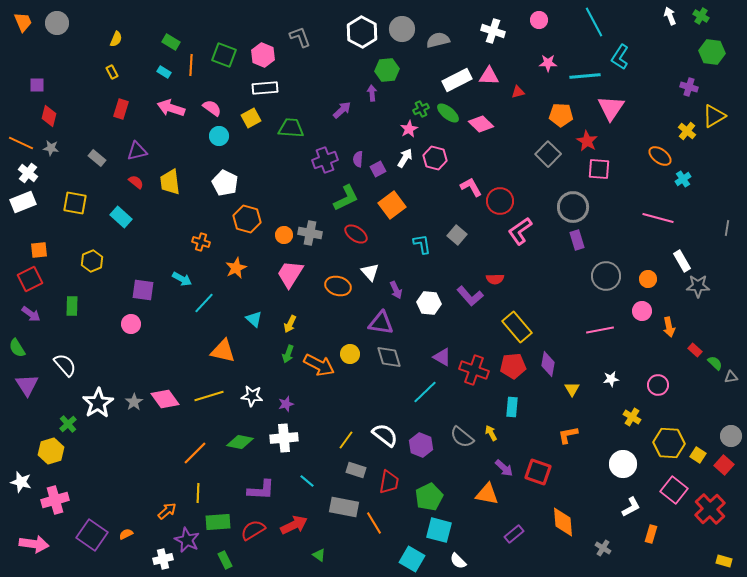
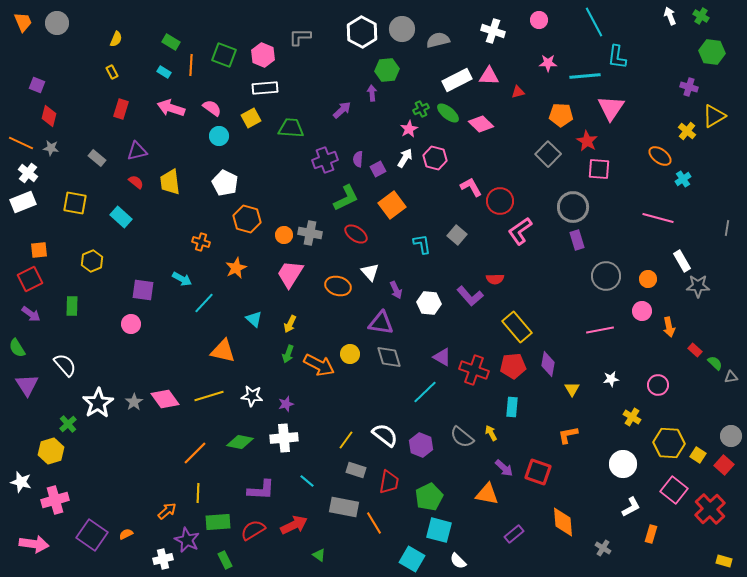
gray L-shape at (300, 37): rotated 70 degrees counterclockwise
cyan L-shape at (620, 57): moved 3 px left; rotated 25 degrees counterclockwise
purple square at (37, 85): rotated 21 degrees clockwise
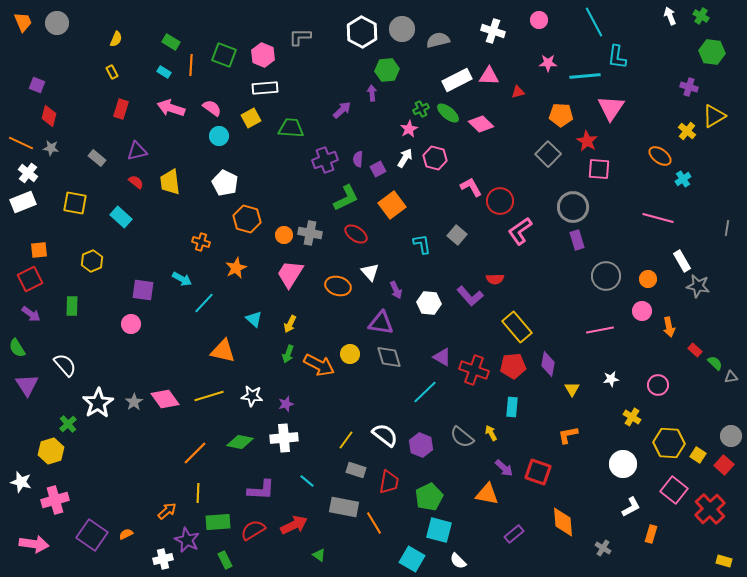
gray star at (698, 286): rotated 10 degrees clockwise
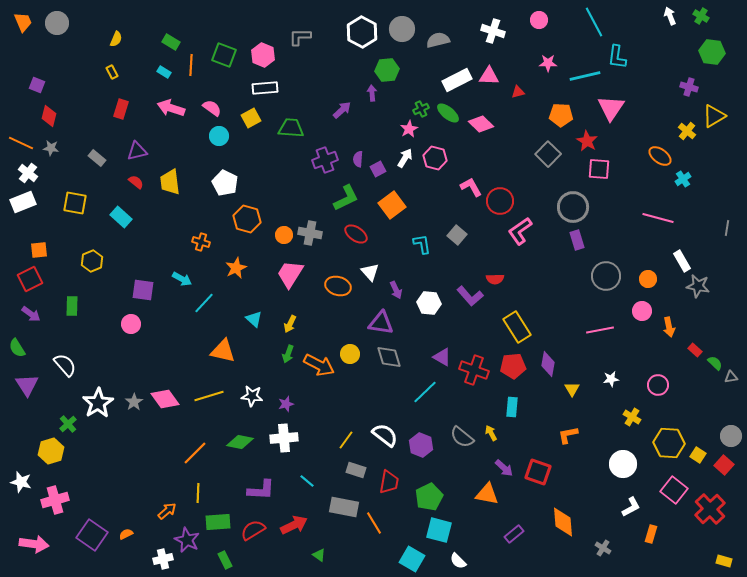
cyan line at (585, 76): rotated 8 degrees counterclockwise
yellow rectangle at (517, 327): rotated 8 degrees clockwise
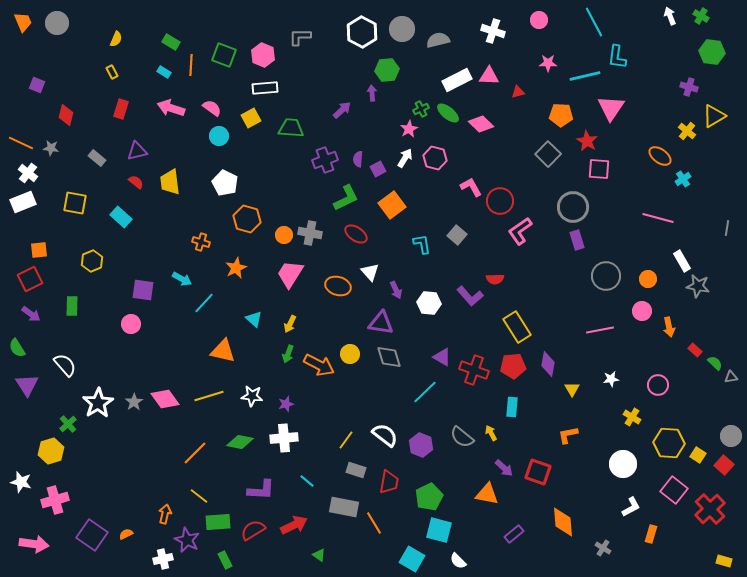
red diamond at (49, 116): moved 17 px right, 1 px up
yellow line at (198, 493): moved 1 px right, 3 px down; rotated 54 degrees counterclockwise
orange arrow at (167, 511): moved 2 px left, 3 px down; rotated 36 degrees counterclockwise
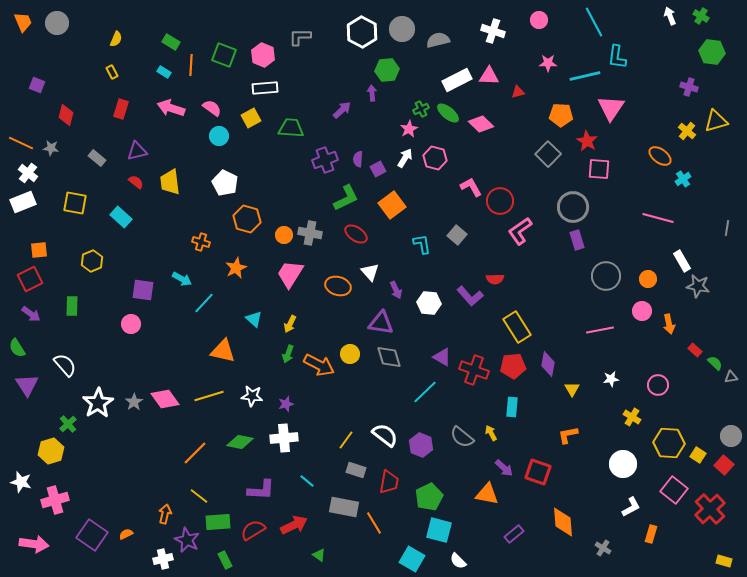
yellow triangle at (714, 116): moved 2 px right, 5 px down; rotated 15 degrees clockwise
orange arrow at (669, 327): moved 3 px up
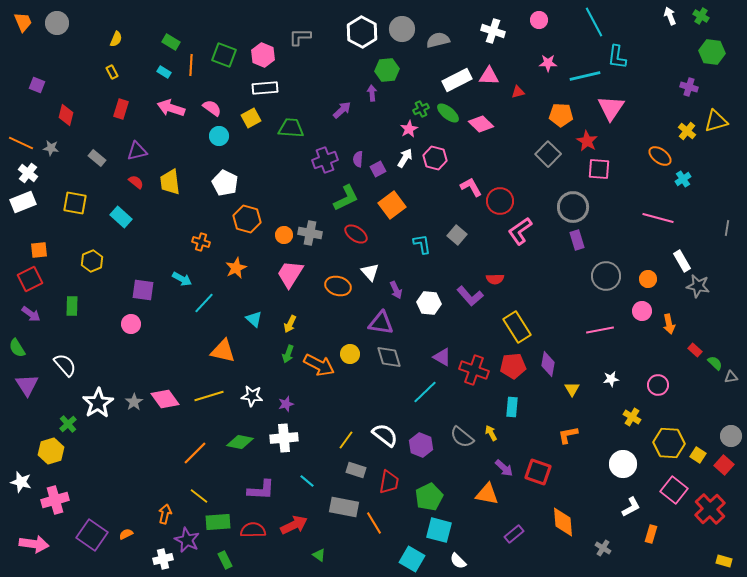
red semicircle at (253, 530): rotated 30 degrees clockwise
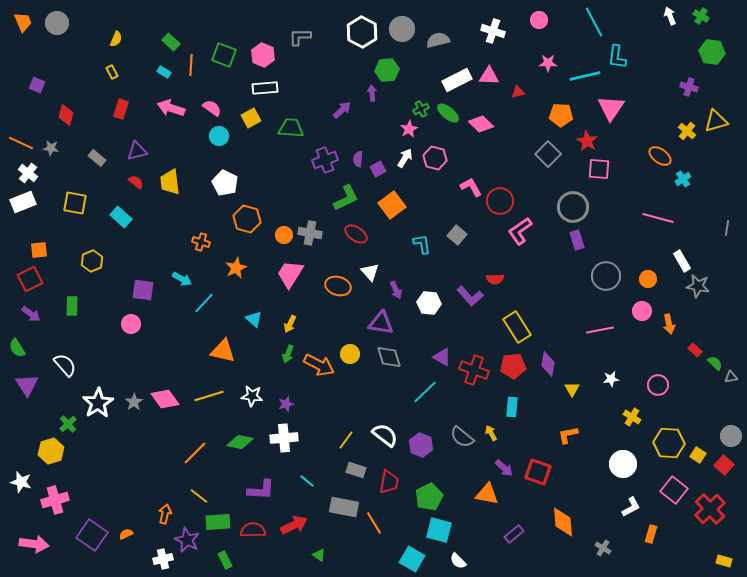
green rectangle at (171, 42): rotated 12 degrees clockwise
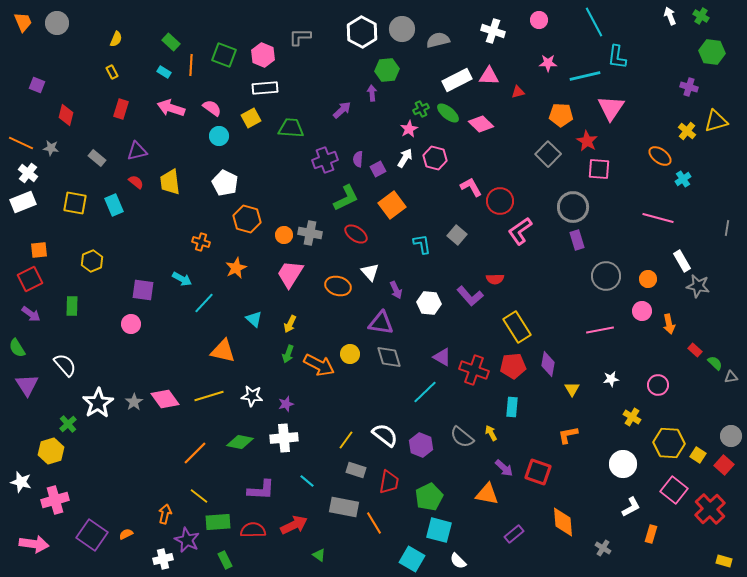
cyan rectangle at (121, 217): moved 7 px left, 12 px up; rotated 25 degrees clockwise
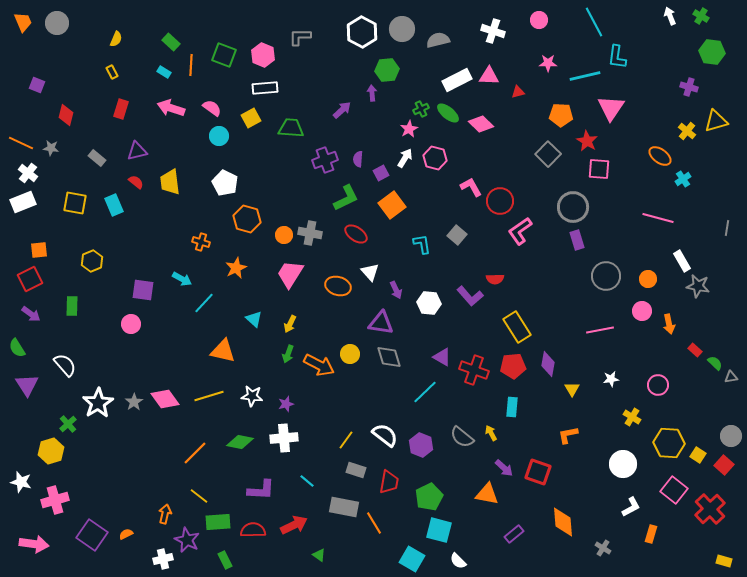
purple square at (378, 169): moved 3 px right, 4 px down
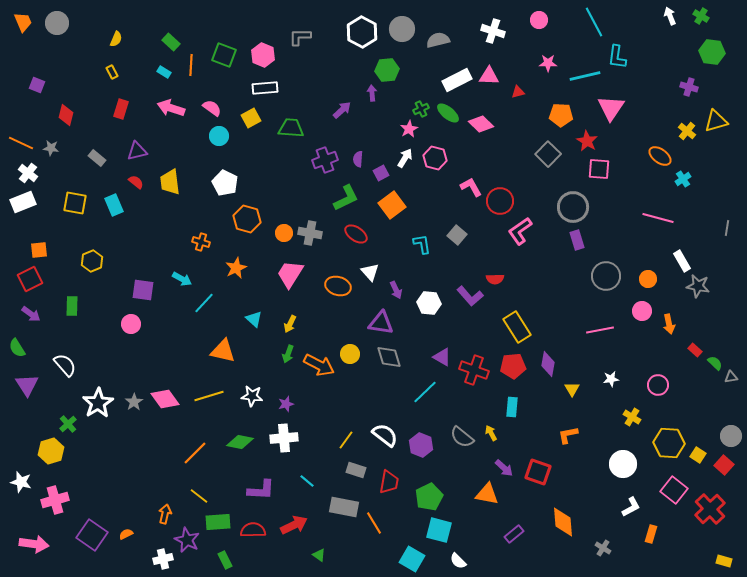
orange circle at (284, 235): moved 2 px up
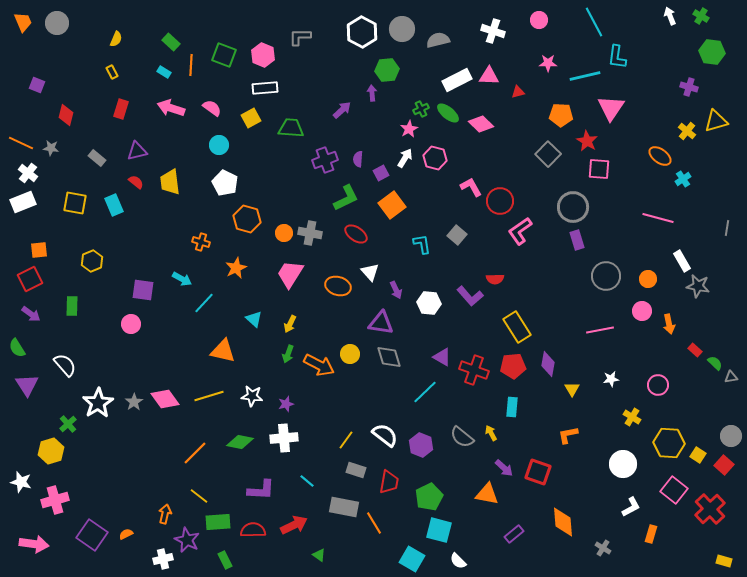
cyan circle at (219, 136): moved 9 px down
